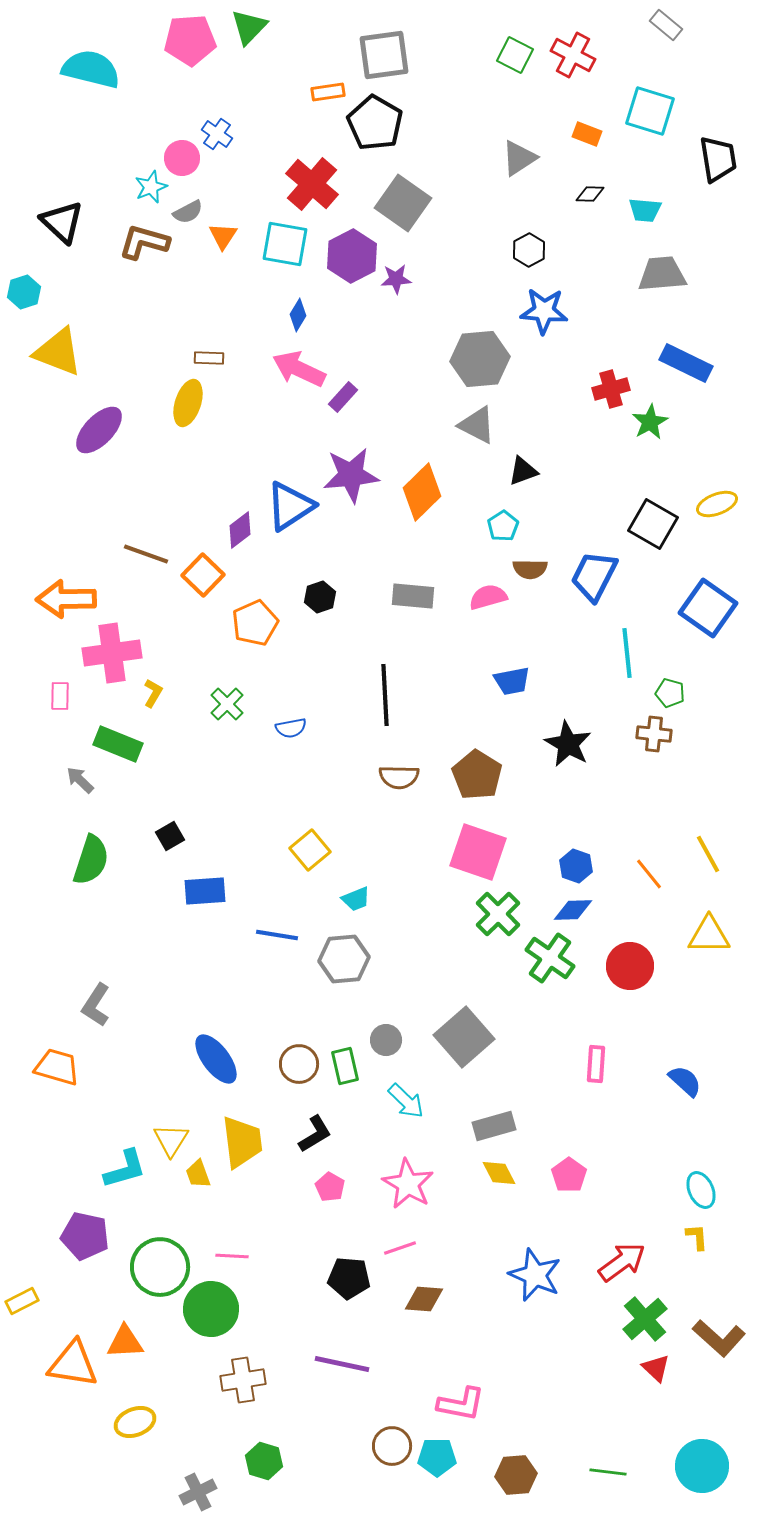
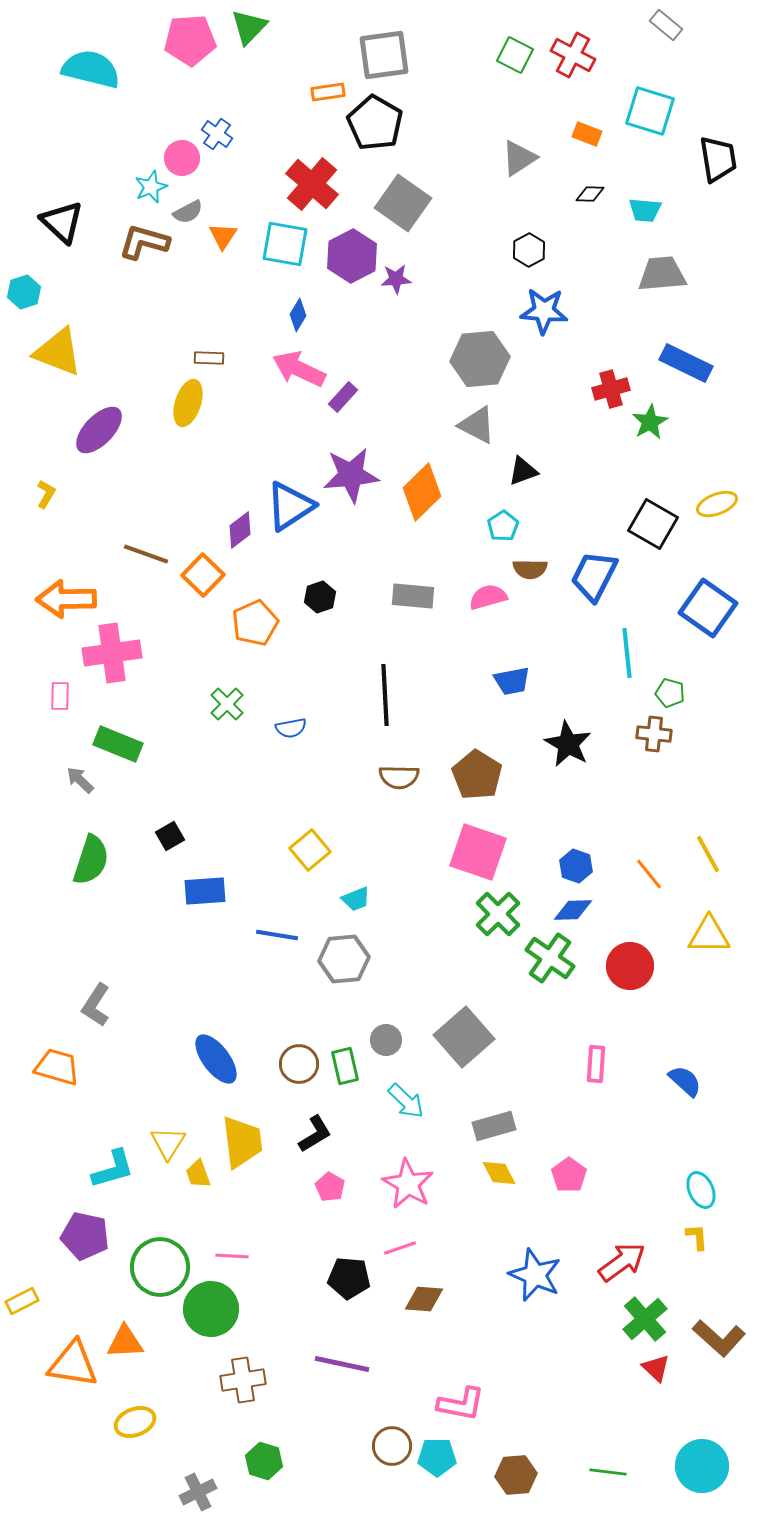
yellow L-shape at (153, 693): moved 107 px left, 199 px up
yellow triangle at (171, 1140): moved 3 px left, 3 px down
cyan L-shape at (125, 1169): moved 12 px left
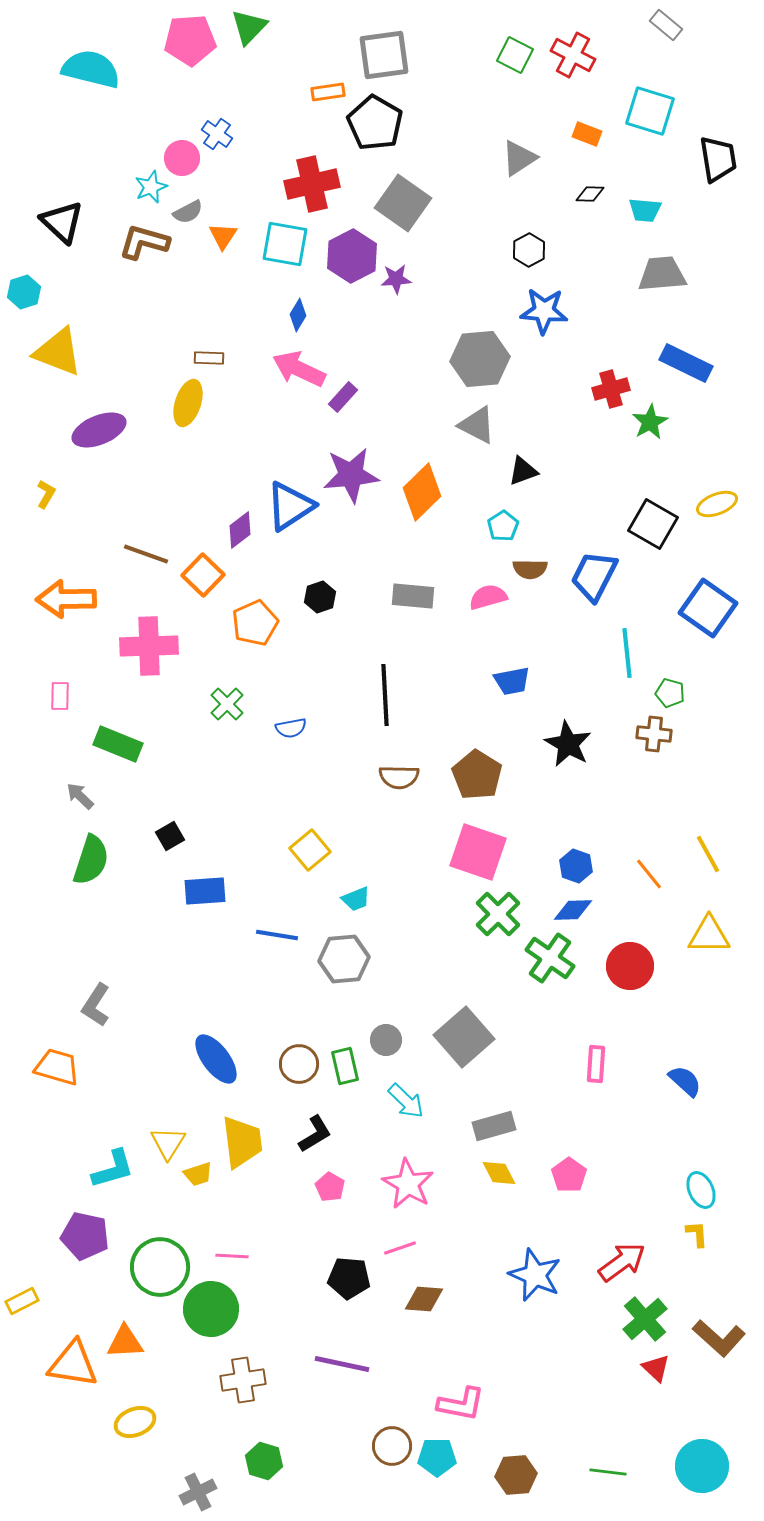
red cross at (312, 184): rotated 36 degrees clockwise
purple ellipse at (99, 430): rotated 24 degrees clockwise
pink cross at (112, 653): moved 37 px right, 7 px up; rotated 6 degrees clockwise
gray arrow at (80, 780): moved 16 px down
yellow trapezoid at (198, 1174): rotated 88 degrees counterclockwise
yellow L-shape at (697, 1237): moved 3 px up
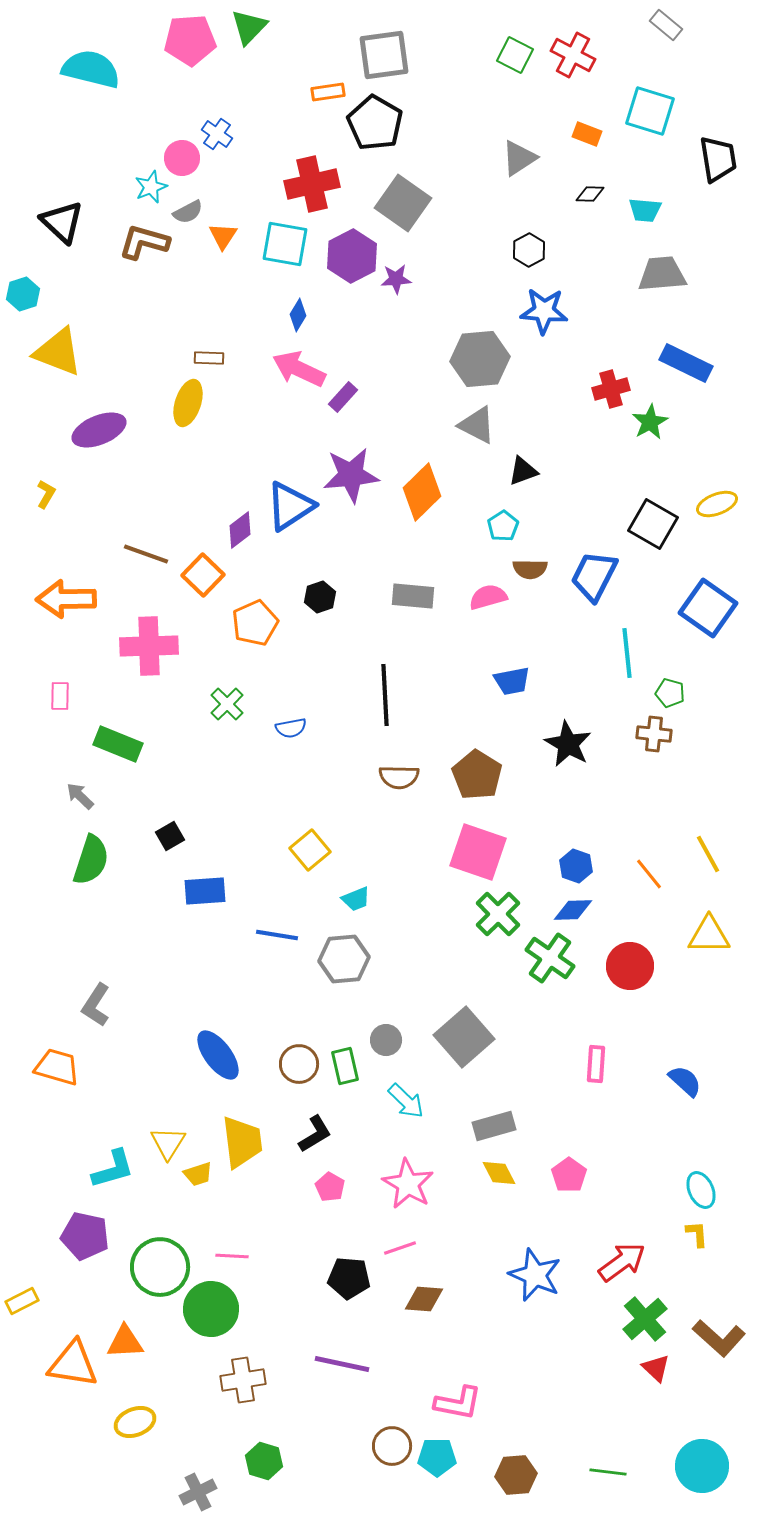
cyan hexagon at (24, 292): moved 1 px left, 2 px down
blue ellipse at (216, 1059): moved 2 px right, 4 px up
pink L-shape at (461, 1404): moved 3 px left, 1 px up
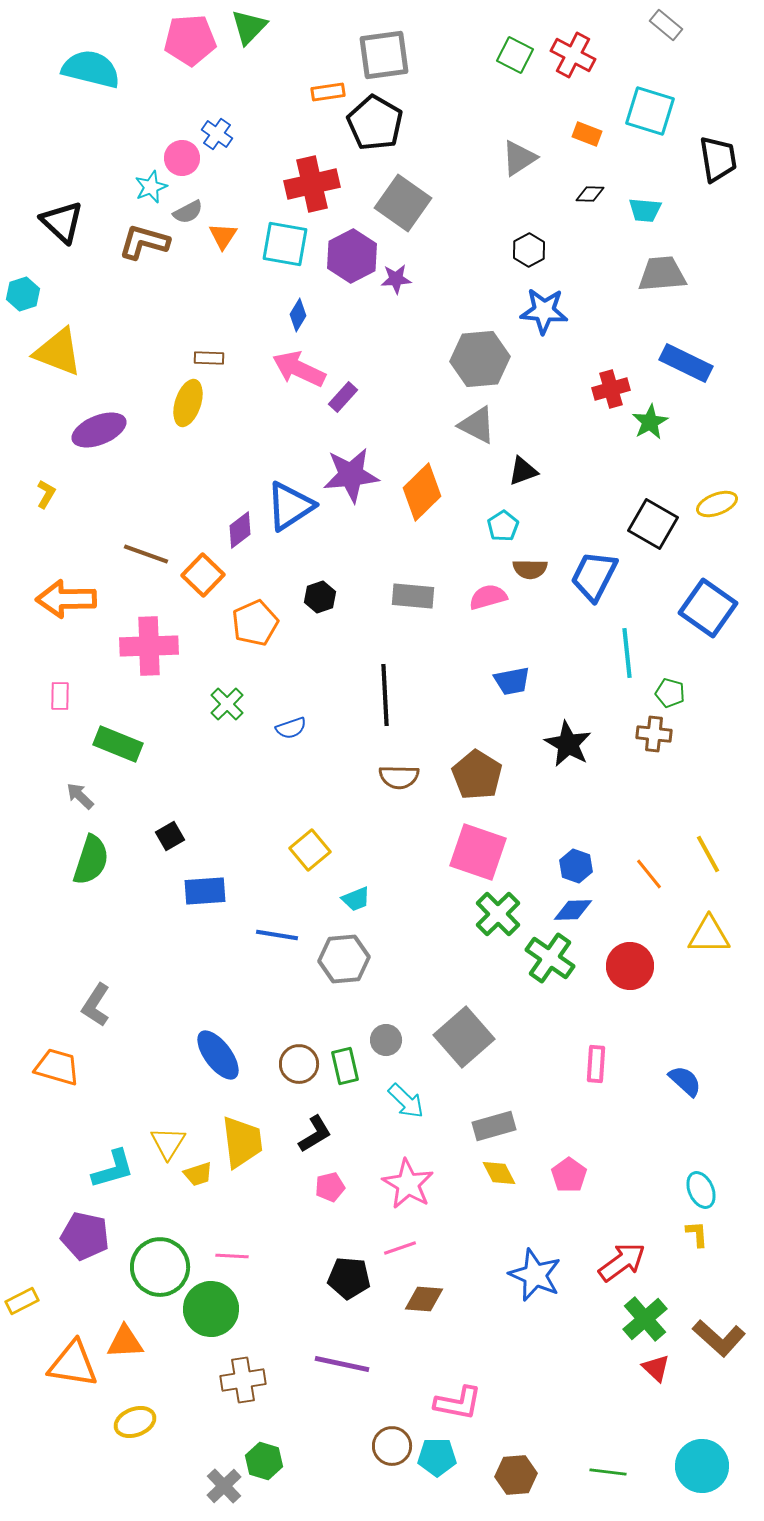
blue semicircle at (291, 728): rotated 8 degrees counterclockwise
pink pentagon at (330, 1187): rotated 28 degrees clockwise
gray cross at (198, 1492): moved 26 px right, 6 px up; rotated 18 degrees counterclockwise
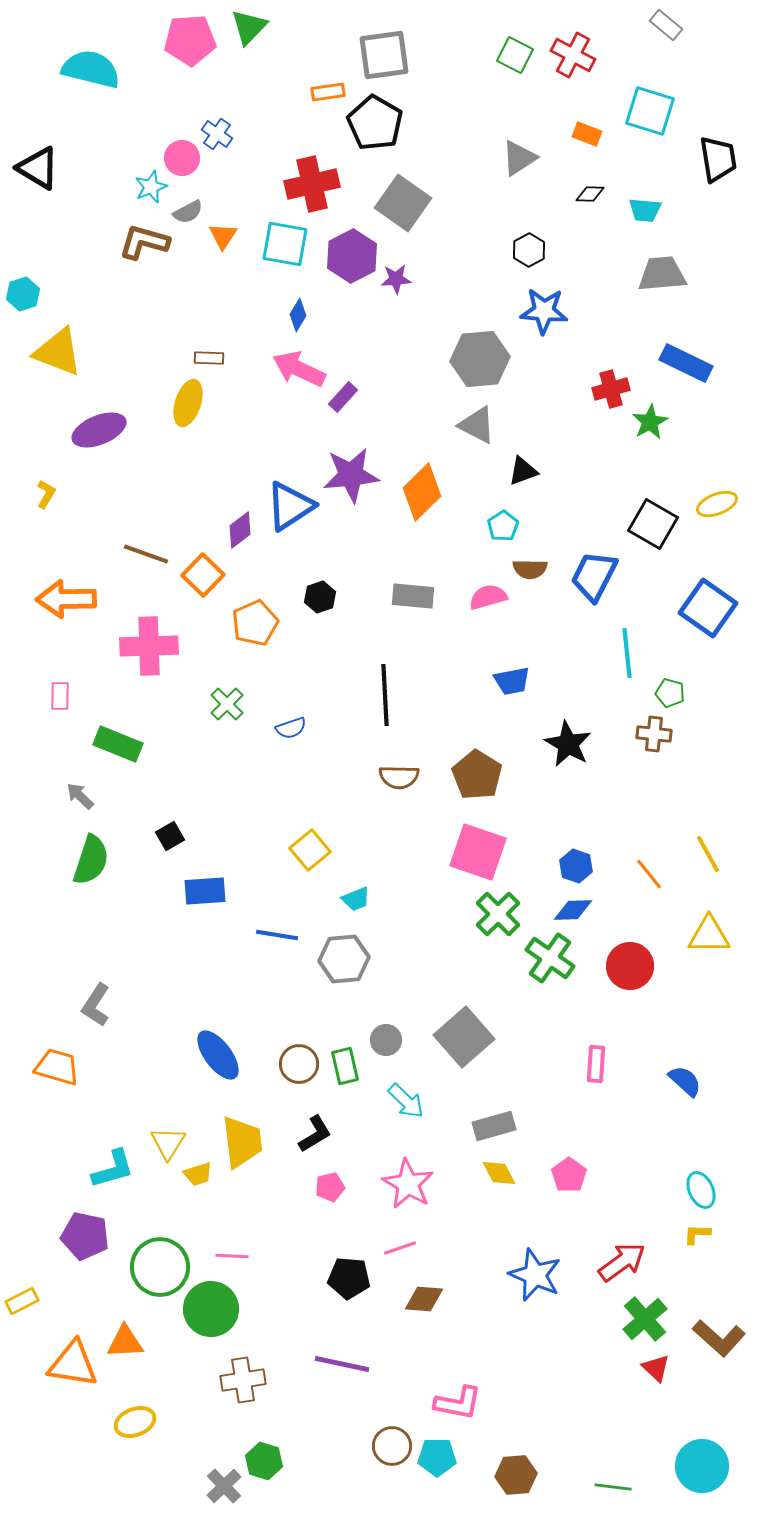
black triangle at (62, 222): moved 24 px left, 54 px up; rotated 12 degrees counterclockwise
yellow L-shape at (697, 1234): rotated 84 degrees counterclockwise
green line at (608, 1472): moved 5 px right, 15 px down
